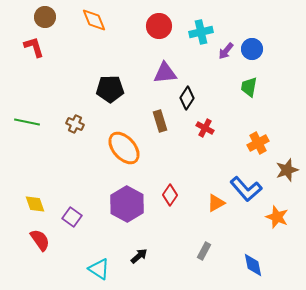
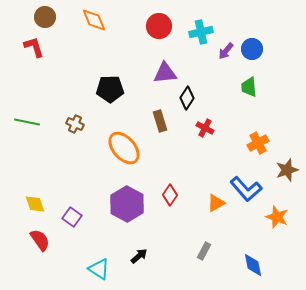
green trapezoid: rotated 15 degrees counterclockwise
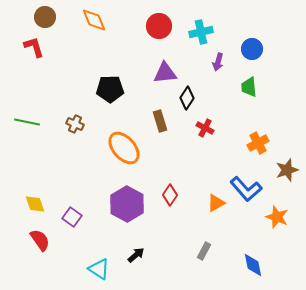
purple arrow: moved 8 px left, 11 px down; rotated 24 degrees counterclockwise
black arrow: moved 3 px left, 1 px up
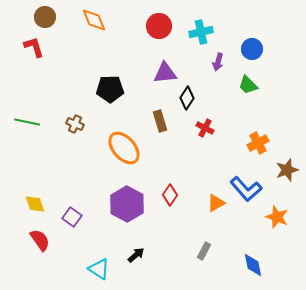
green trapezoid: moved 1 px left, 2 px up; rotated 40 degrees counterclockwise
